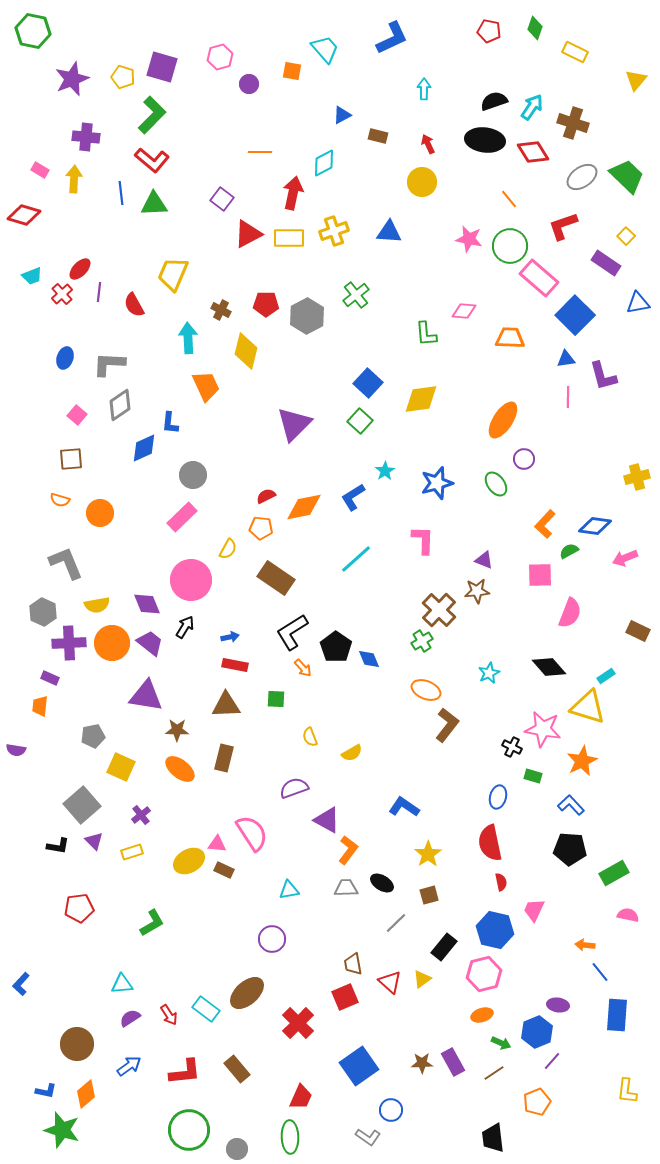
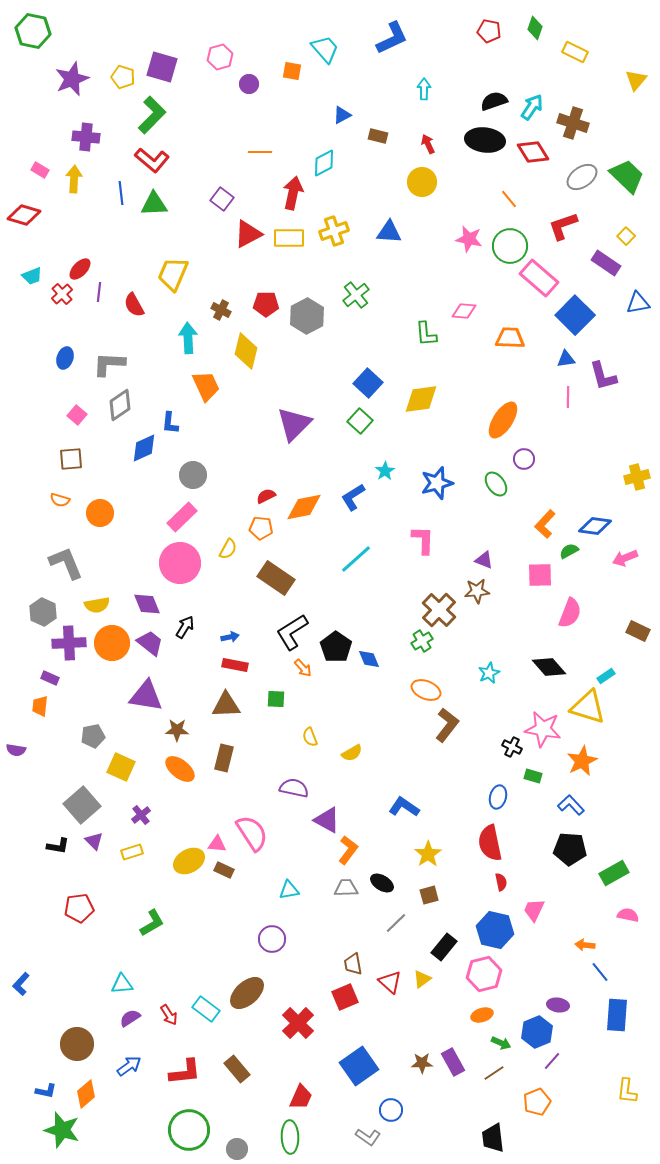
pink circle at (191, 580): moved 11 px left, 17 px up
purple semicircle at (294, 788): rotated 32 degrees clockwise
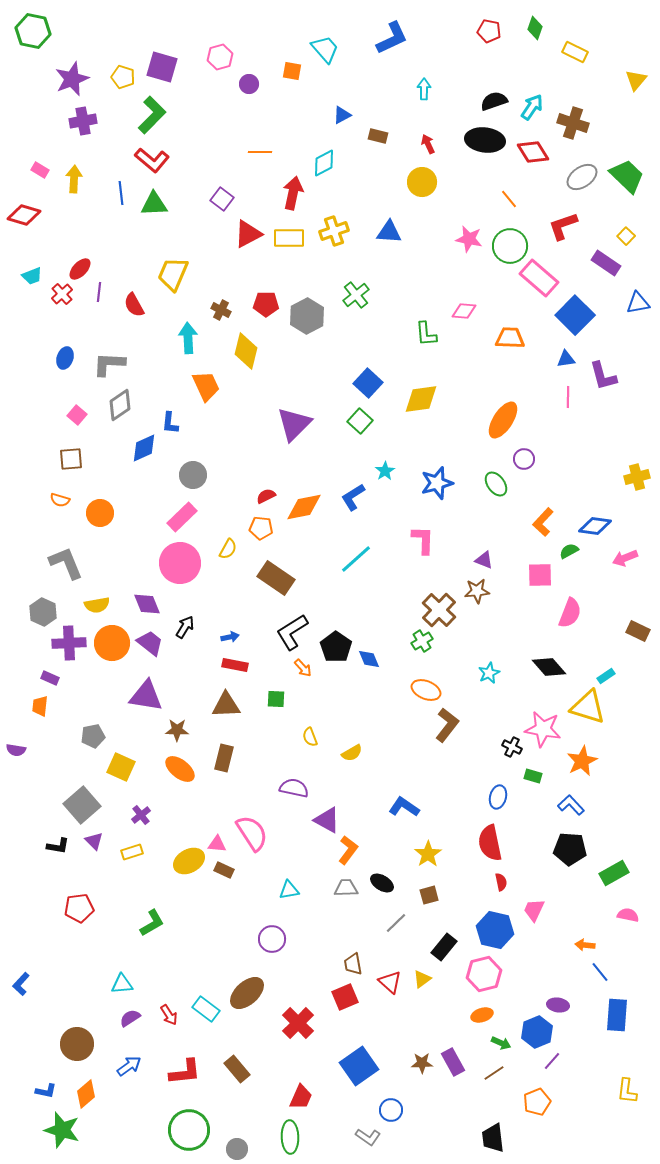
purple cross at (86, 137): moved 3 px left, 16 px up; rotated 16 degrees counterclockwise
orange L-shape at (545, 524): moved 2 px left, 2 px up
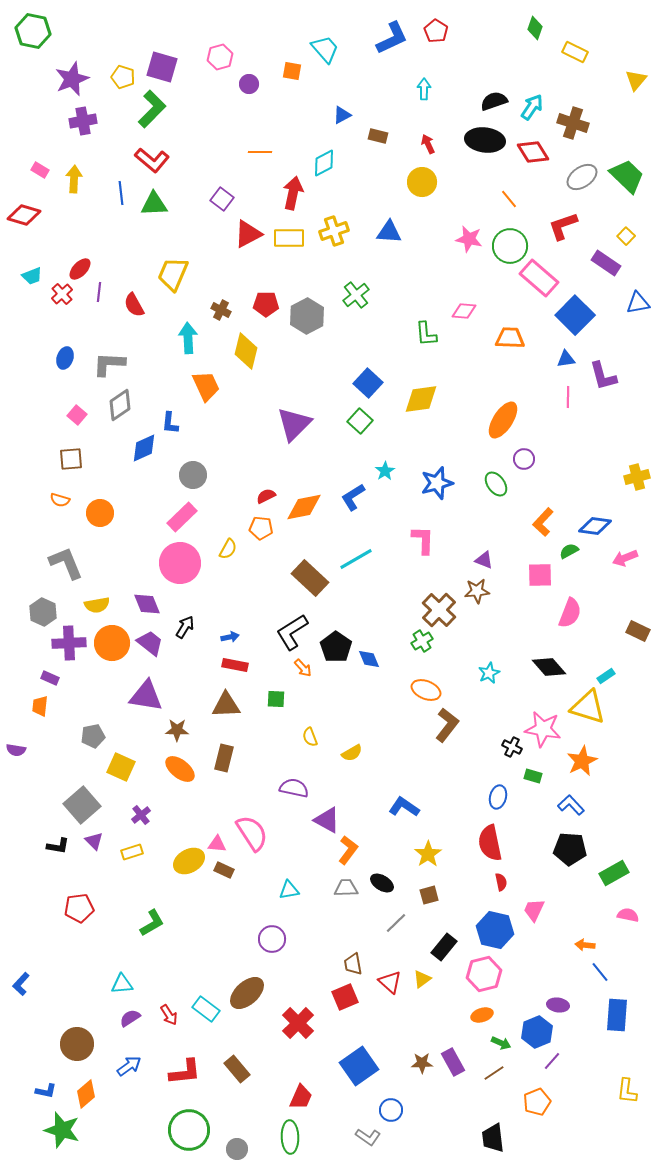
red pentagon at (489, 31): moved 53 px left; rotated 20 degrees clockwise
green L-shape at (152, 115): moved 6 px up
cyan line at (356, 559): rotated 12 degrees clockwise
brown rectangle at (276, 578): moved 34 px right; rotated 9 degrees clockwise
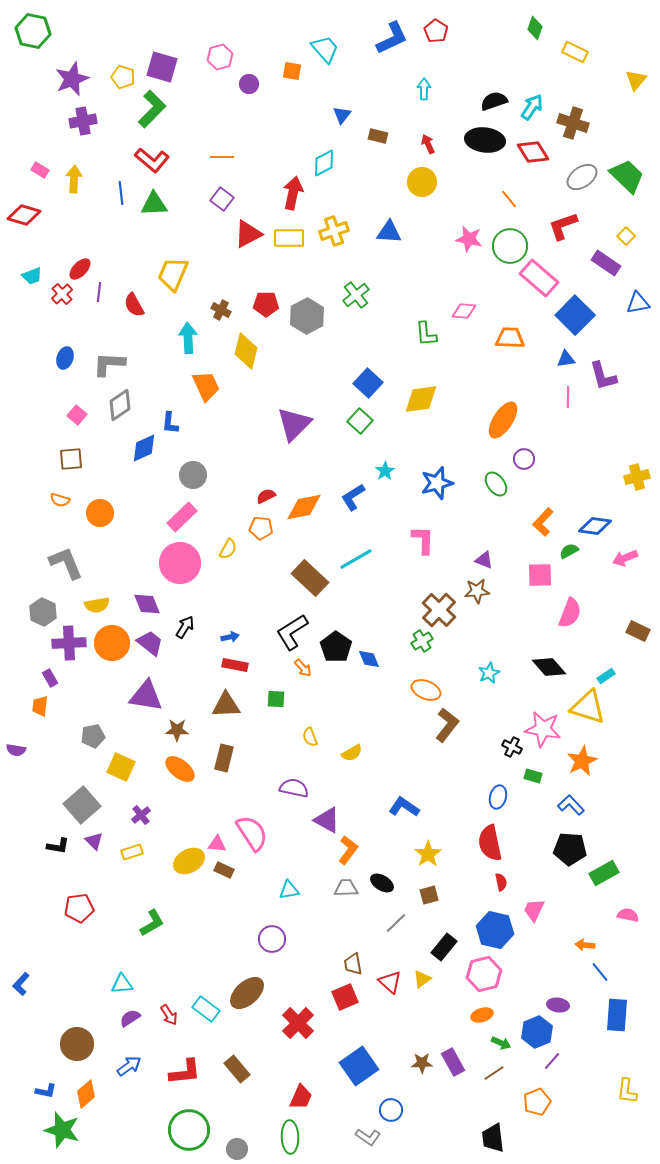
blue triangle at (342, 115): rotated 24 degrees counterclockwise
orange line at (260, 152): moved 38 px left, 5 px down
purple rectangle at (50, 678): rotated 36 degrees clockwise
green rectangle at (614, 873): moved 10 px left
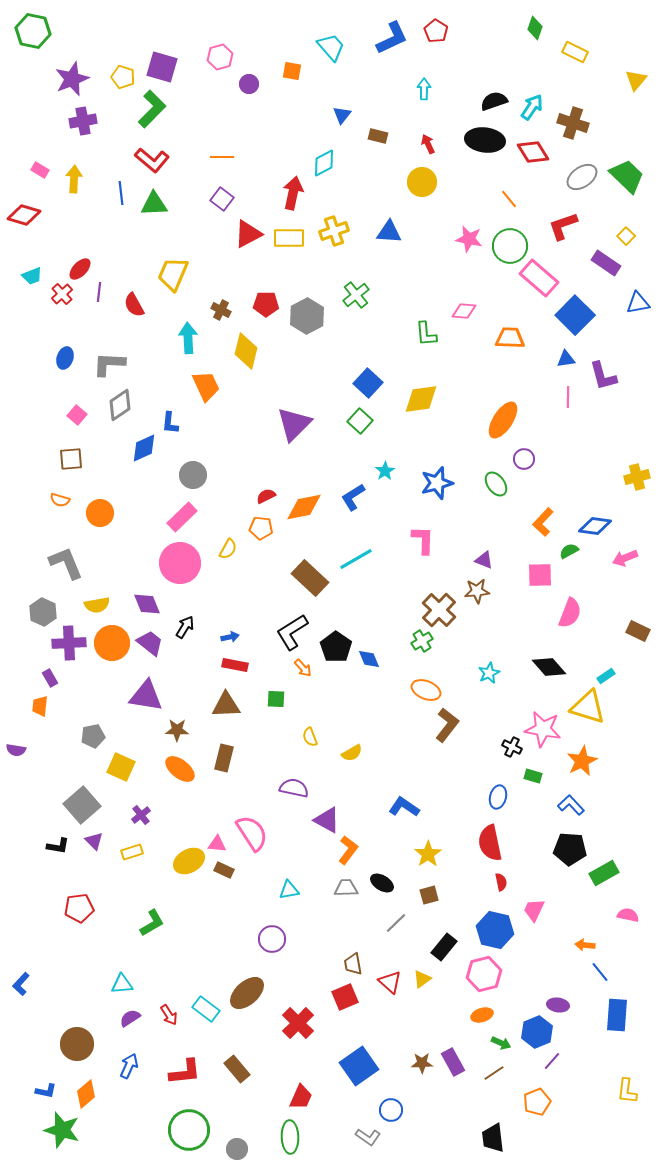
cyan trapezoid at (325, 49): moved 6 px right, 2 px up
blue arrow at (129, 1066): rotated 30 degrees counterclockwise
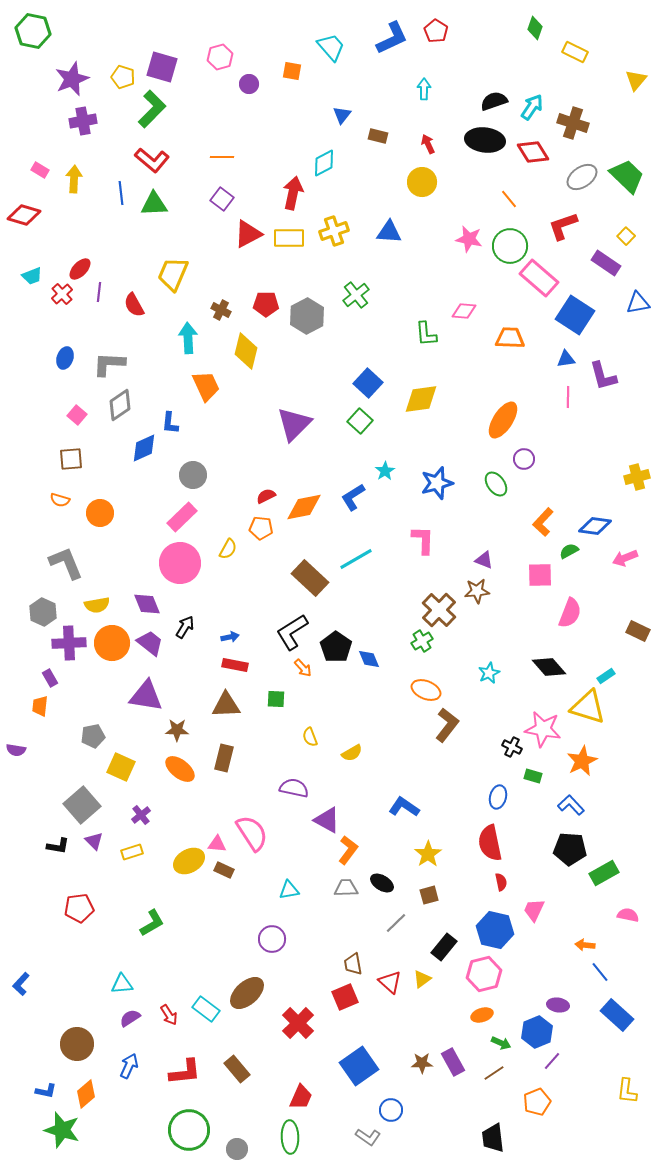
blue square at (575, 315): rotated 12 degrees counterclockwise
blue rectangle at (617, 1015): rotated 52 degrees counterclockwise
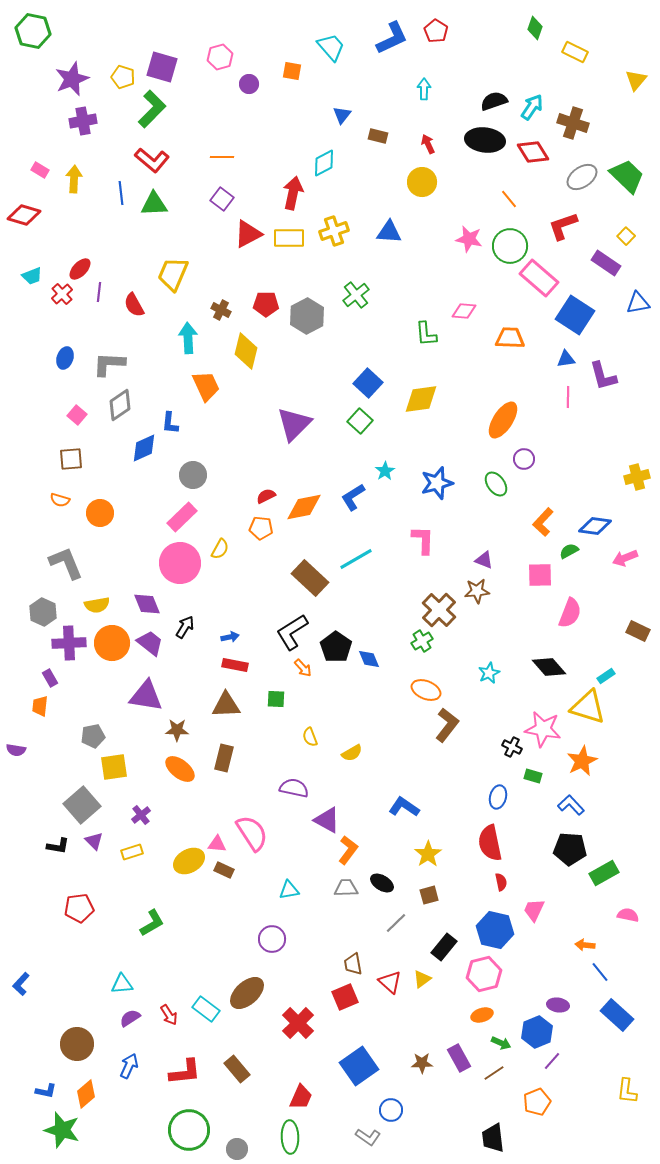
yellow semicircle at (228, 549): moved 8 px left
yellow square at (121, 767): moved 7 px left; rotated 32 degrees counterclockwise
purple rectangle at (453, 1062): moved 6 px right, 4 px up
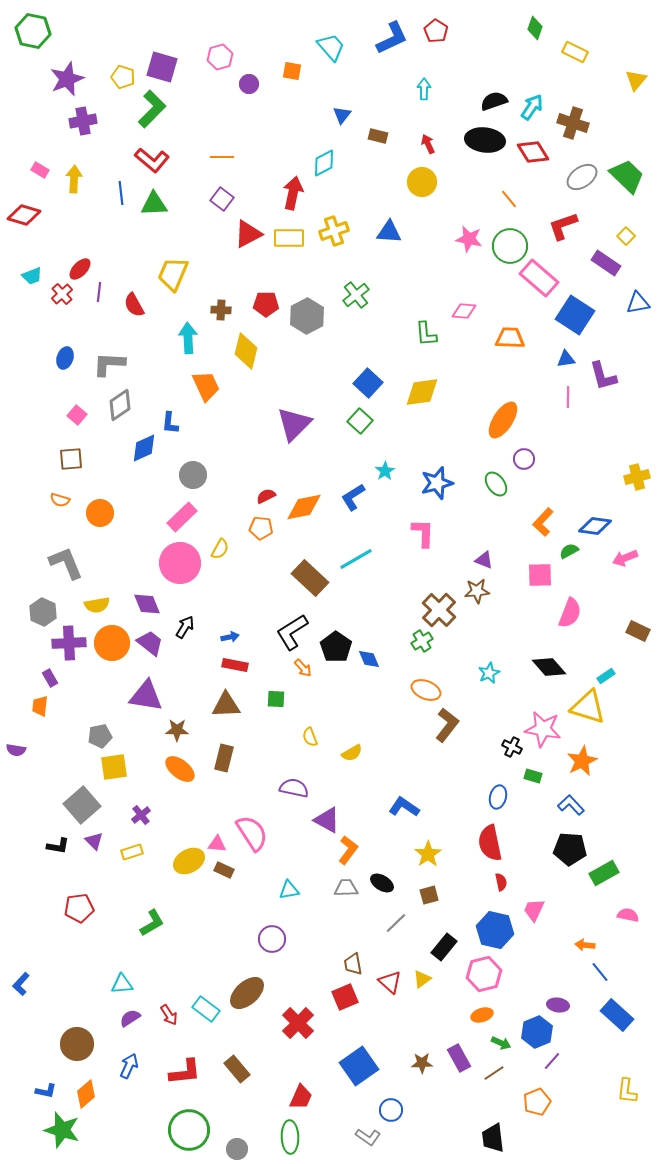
purple star at (72, 79): moved 5 px left
brown cross at (221, 310): rotated 24 degrees counterclockwise
yellow diamond at (421, 399): moved 1 px right, 7 px up
pink L-shape at (423, 540): moved 7 px up
gray pentagon at (93, 736): moved 7 px right
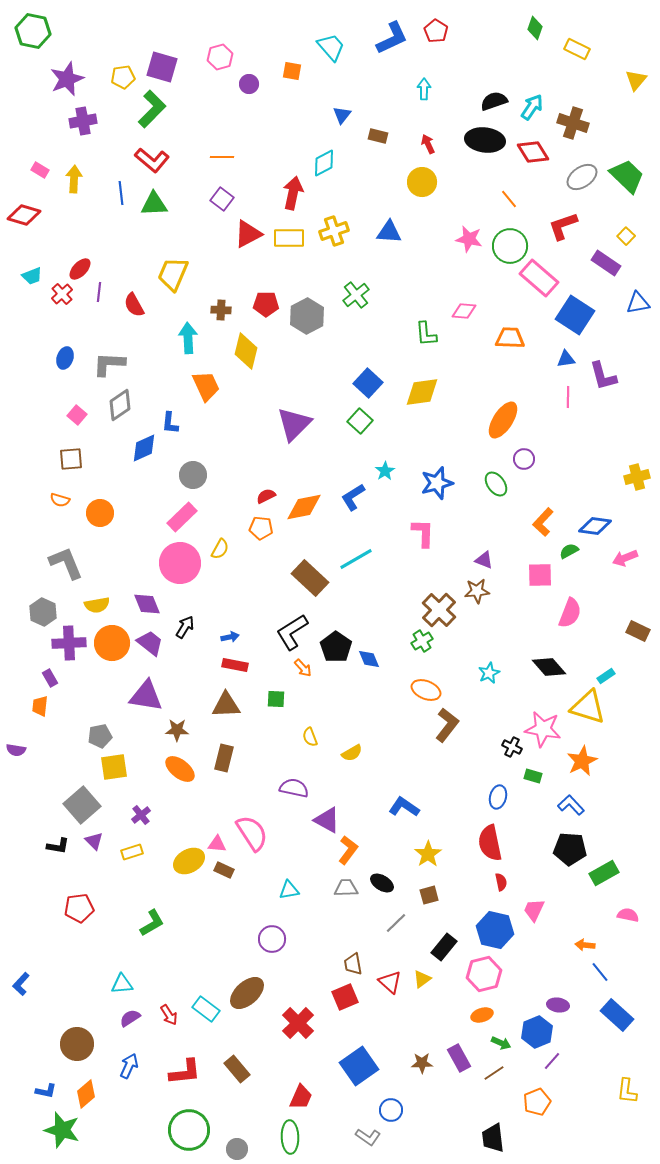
yellow rectangle at (575, 52): moved 2 px right, 3 px up
yellow pentagon at (123, 77): rotated 25 degrees counterclockwise
